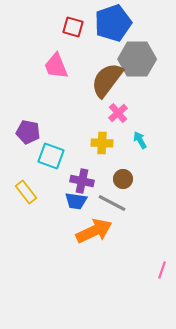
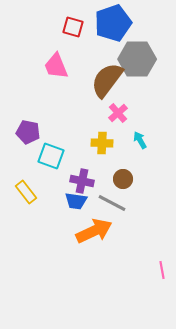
pink line: rotated 30 degrees counterclockwise
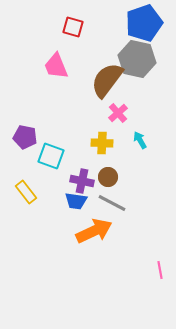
blue pentagon: moved 31 px right
gray hexagon: rotated 12 degrees clockwise
purple pentagon: moved 3 px left, 5 px down
brown circle: moved 15 px left, 2 px up
pink line: moved 2 px left
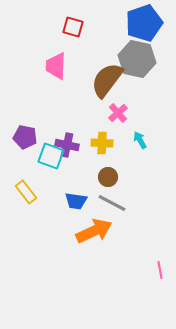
pink trapezoid: rotated 24 degrees clockwise
purple cross: moved 15 px left, 36 px up
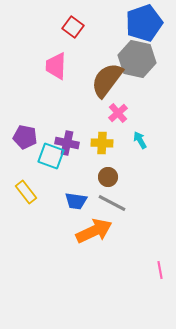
red square: rotated 20 degrees clockwise
purple cross: moved 2 px up
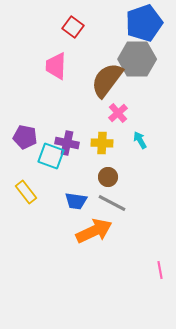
gray hexagon: rotated 12 degrees counterclockwise
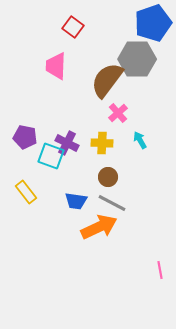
blue pentagon: moved 9 px right
purple cross: rotated 15 degrees clockwise
orange arrow: moved 5 px right, 4 px up
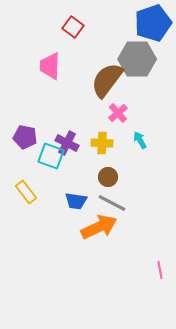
pink trapezoid: moved 6 px left
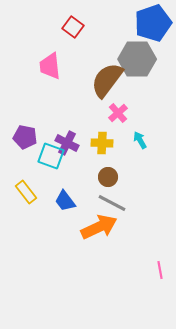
pink trapezoid: rotated 8 degrees counterclockwise
blue trapezoid: moved 11 px left; rotated 45 degrees clockwise
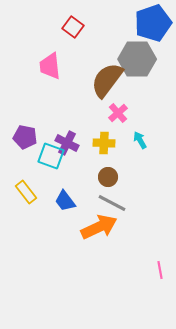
yellow cross: moved 2 px right
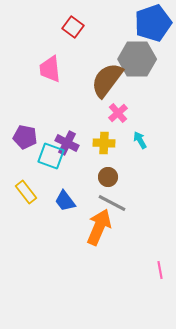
pink trapezoid: moved 3 px down
orange arrow: rotated 42 degrees counterclockwise
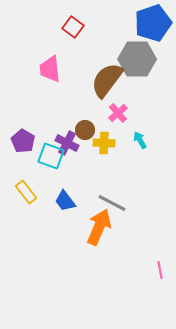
purple pentagon: moved 2 px left, 4 px down; rotated 20 degrees clockwise
brown circle: moved 23 px left, 47 px up
